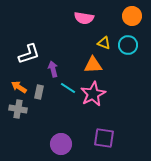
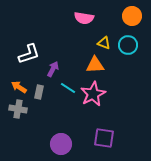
orange triangle: moved 2 px right
purple arrow: rotated 42 degrees clockwise
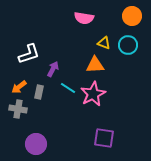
orange arrow: rotated 70 degrees counterclockwise
purple circle: moved 25 px left
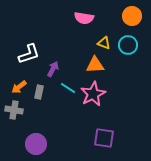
gray cross: moved 4 px left, 1 px down
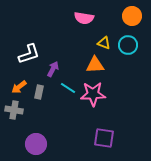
pink star: rotated 25 degrees clockwise
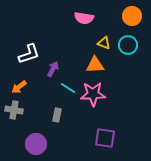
gray rectangle: moved 18 px right, 23 px down
purple square: moved 1 px right
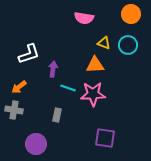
orange circle: moved 1 px left, 2 px up
purple arrow: rotated 21 degrees counterclockwise
cyan line: rotated 14 degrees counterclockwise
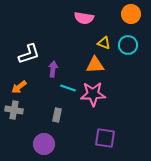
purple circle: moved 8 px right
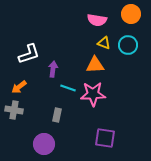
pink semicircle: moved 13 px right, 2 px down
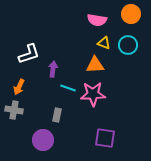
orange arrow: rotated 28 degrees counterclockwise
purple circle: moved 1 px left, 4 px up
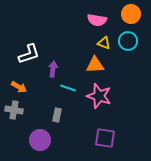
cyan circle: moved 4 px up
orange arrow: rotated 84 degrees counterclockwise
pink star: moved 6 px right, 2 px down; rotated 20 degrees clockwise
purple circle: moved 3 px left
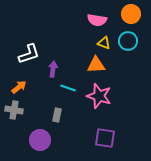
orange triangle: moved 1 px right
orange arrow: rotated 70 degrees counterclockwise
